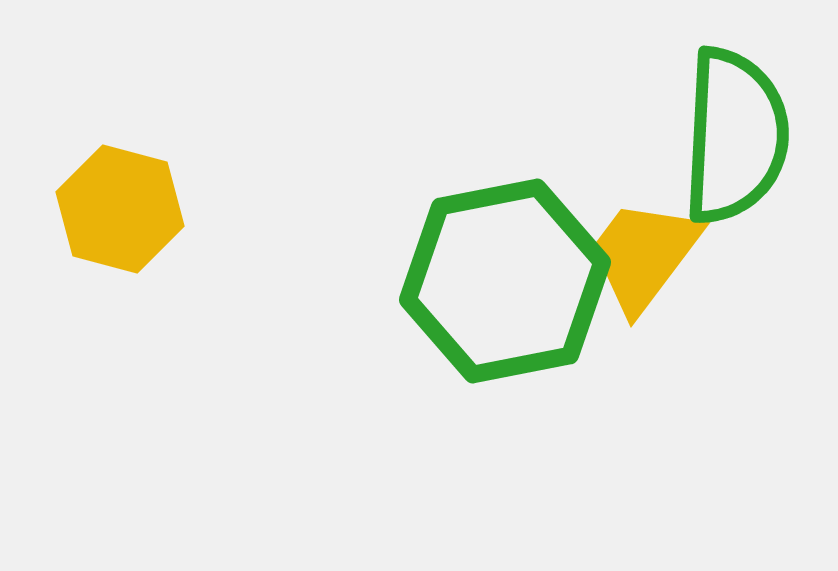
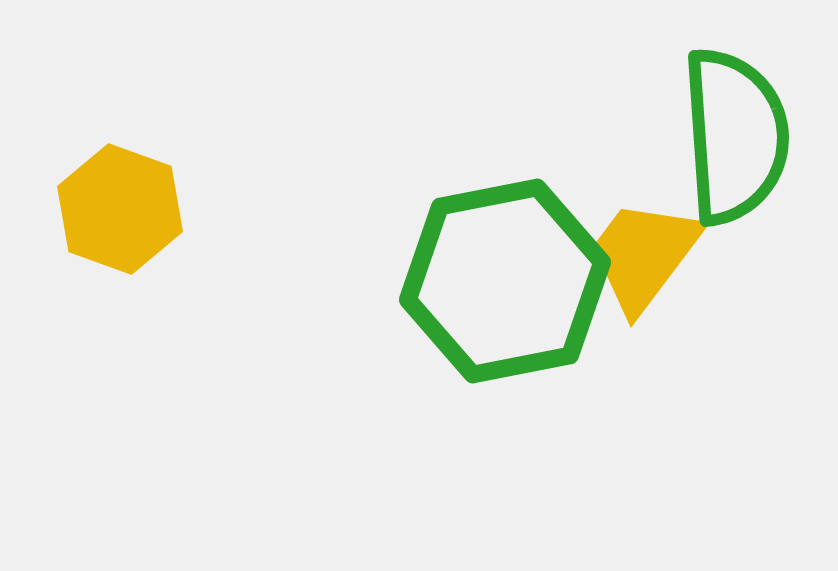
green semicircle: rotated 7 degrees counterclockwise
yellow hexagon: rotated 5 degrees clockwise
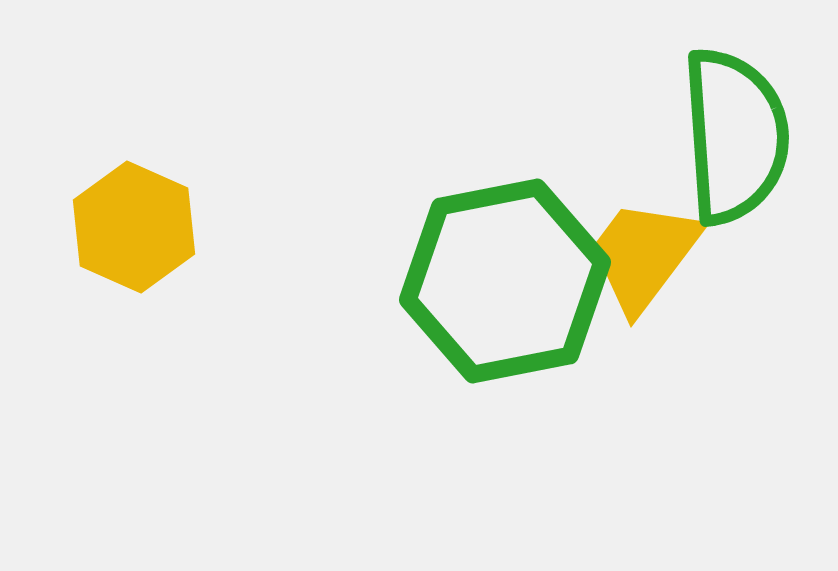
yellow hexagon: moved 14 px right, 18 px down; rotated 4 degrees clockwise
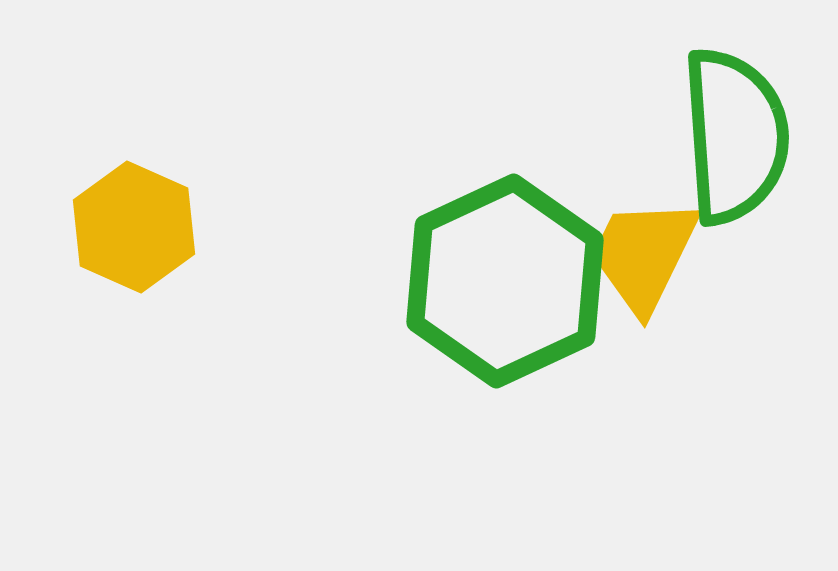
yellow trapezoid: rotated 11 degrees counterclockwise
green hexagon: rotated 14 degrees counterclockwise
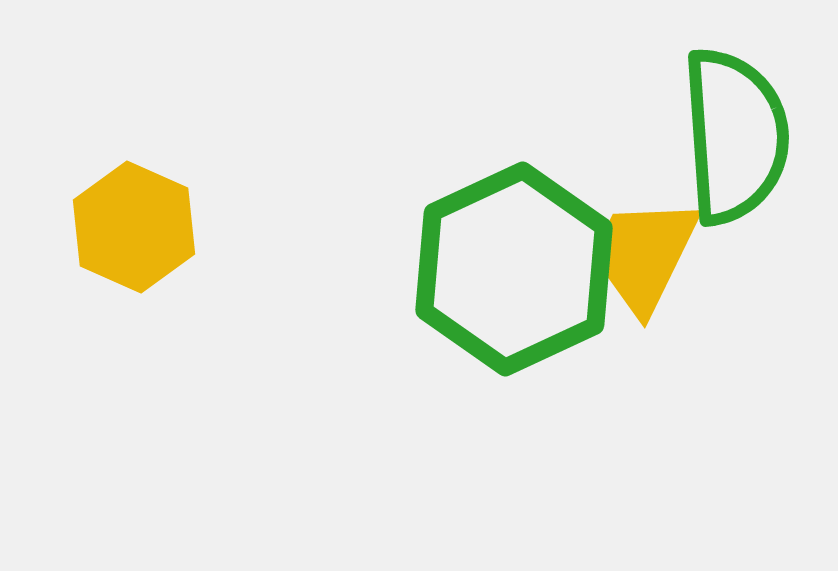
green hexagon: moved 9 px right, 12 px up
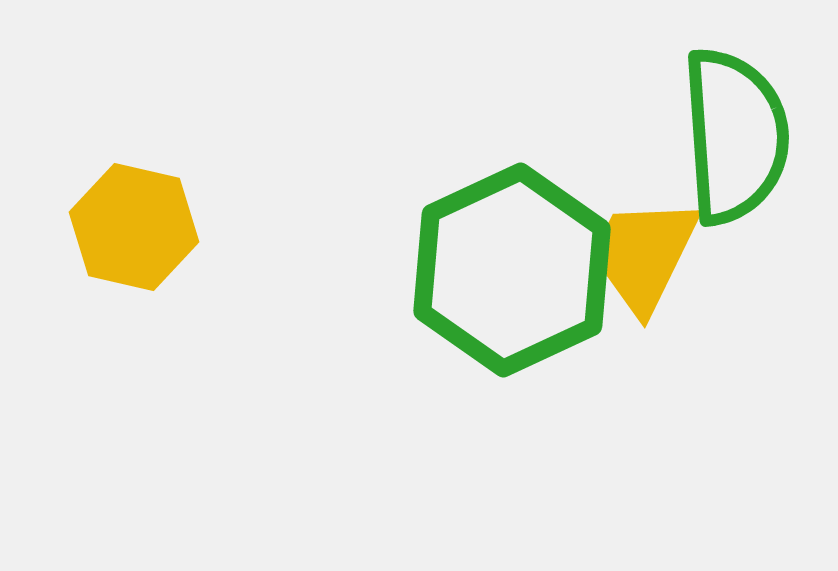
yellow hexagon: rotated 11 degrees counterclockwise
green hexagon: moved 2 px left, 1 px down
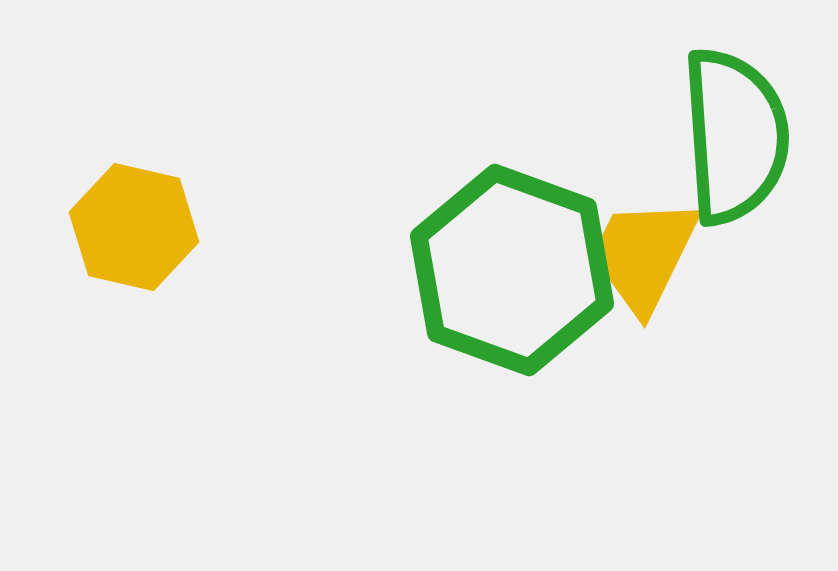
green hexagon: rotated 15 degrees counterclockwise
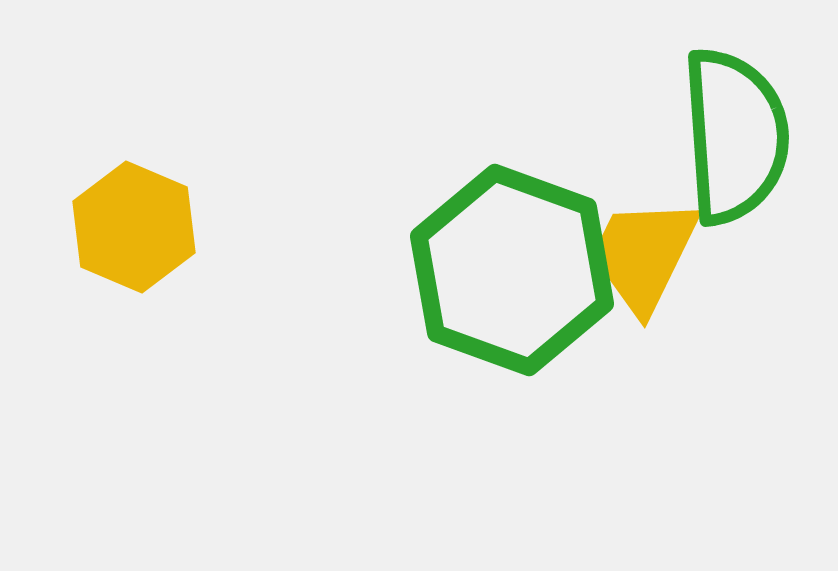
yellow hexagon: rotated 10 degrees clockwise
